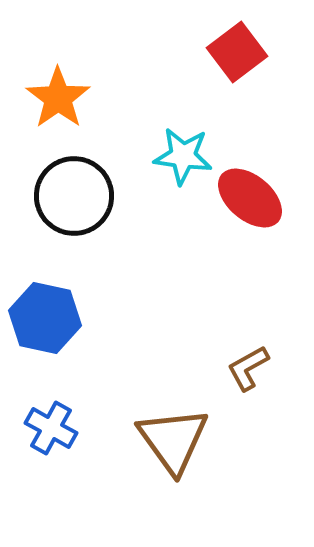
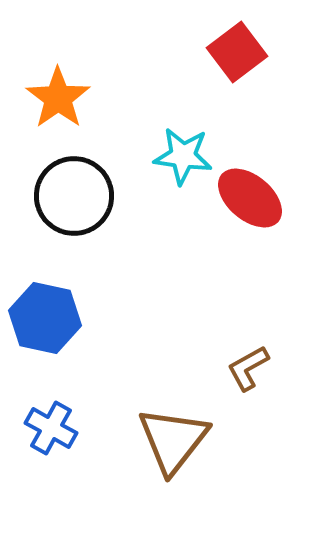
brown triangle: rotated 14 degrees clockwise
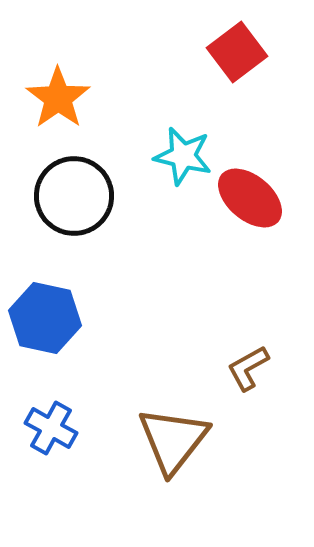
cyan star: rotated 6 degrees clockwise
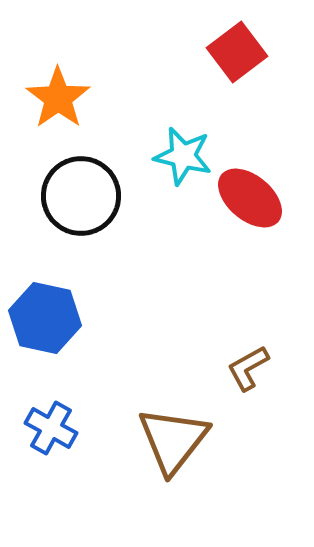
black circle: moved 7 px right
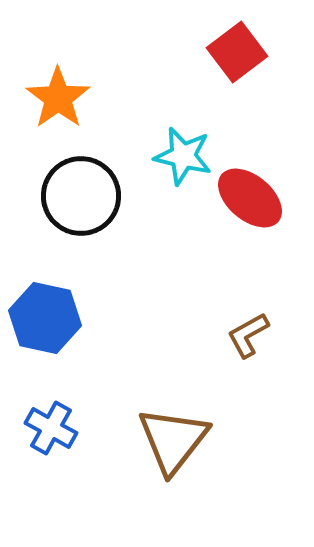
brown L-shape: moved 33 px up
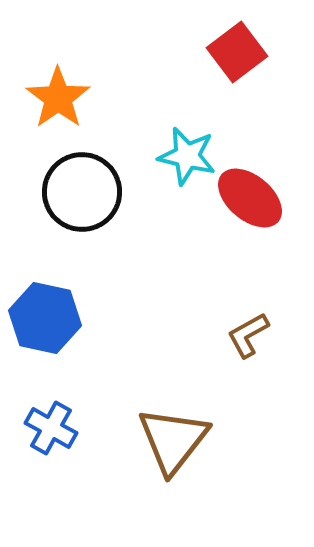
cyan star: moved 4 px right
black circle: moved 1 px right, 4 px up
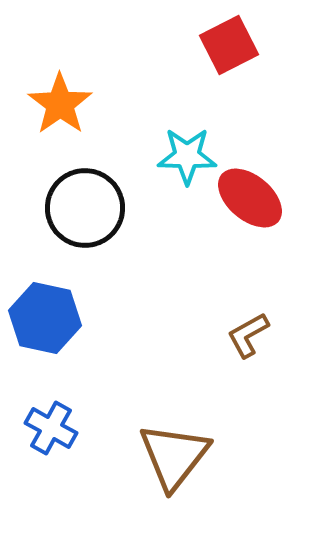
red square: moved 8 px left, 7 px up; rotated 10 degrees clockwise
orange star: moved 2 px right, 6 px down
cyan star: rotated 12 degrees counterclockwise
black circle: moved 3 px right, 16 px down
brown triangle: moved 1 px right, 16 px down
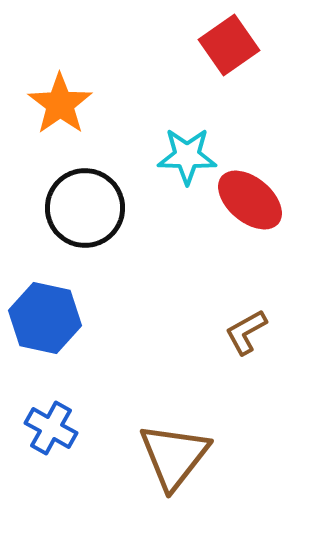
red square: rotated 8 degrees counterclockwise
red ellipse: moved 2 px down
brown L-shape: moved 2 px left, 3 px up
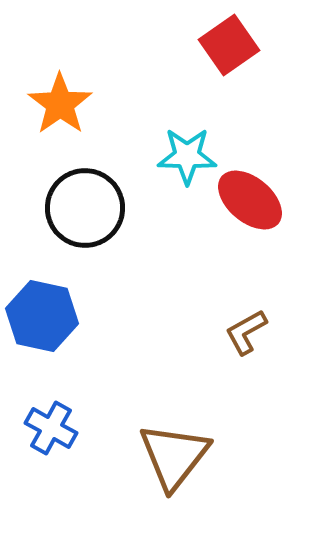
blue hexagon: moved 3 px left, 2 px up
